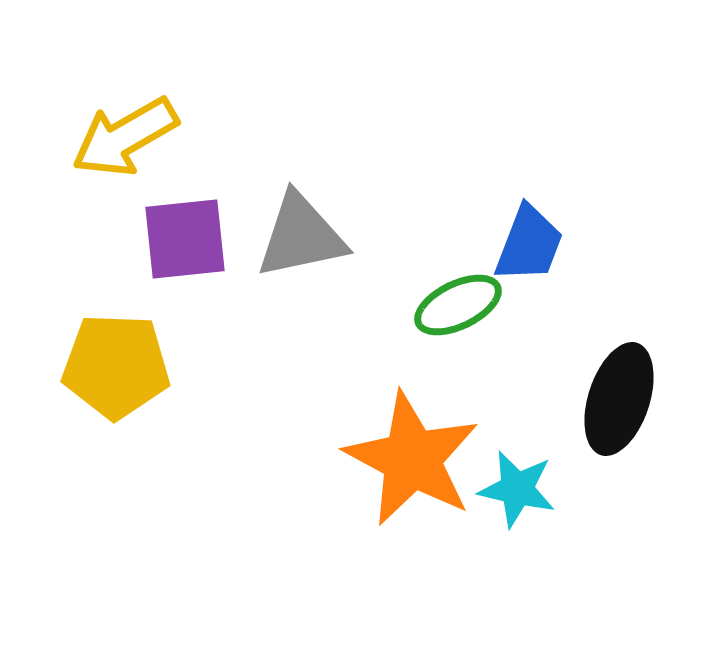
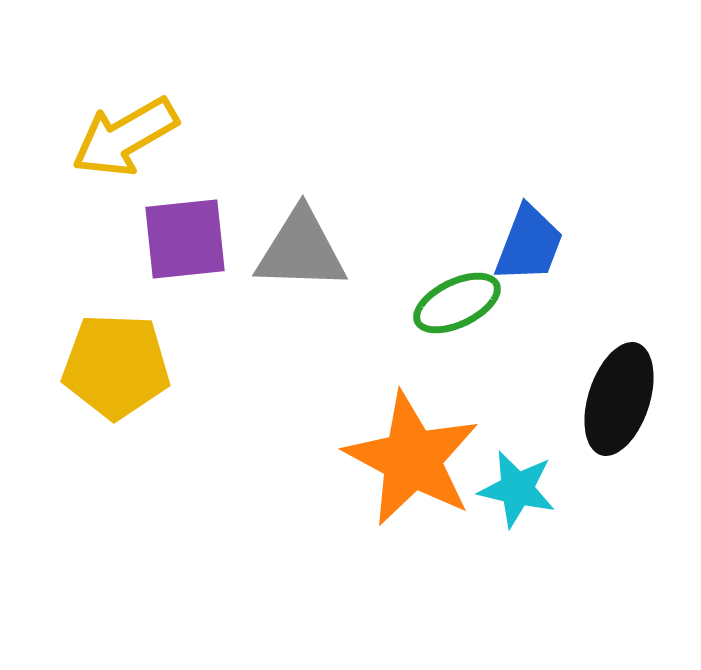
gray triangle: moved 14 px down; rotated 14 degrees clockwise
green ellipse: moved 1 px left, 2 px up
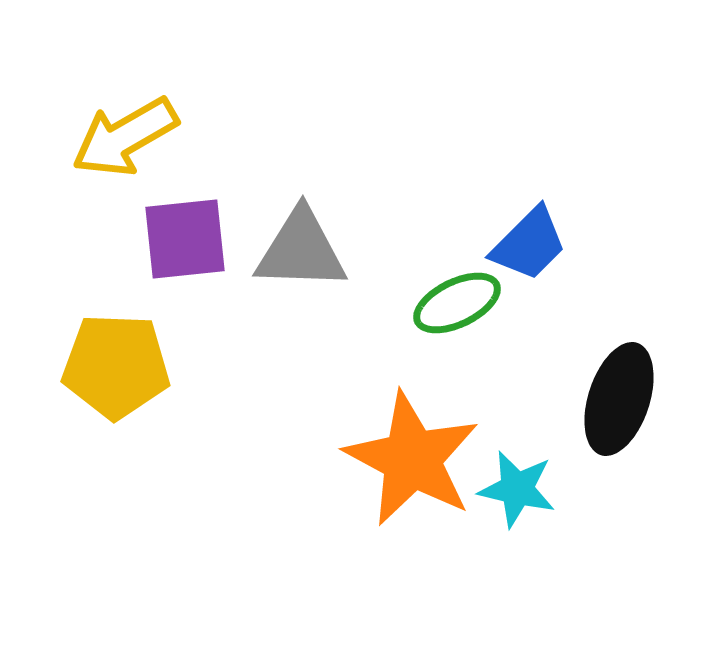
blue trapezoid: rotated 24 degrees clockwise
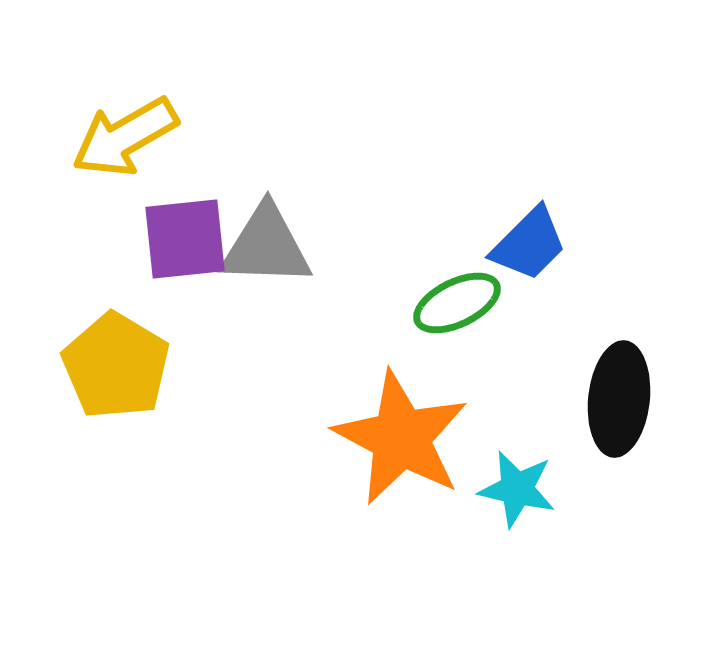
gray triangle: moved 35 px left, 4 px up
yellow pentagon: rotated 29 degrees clockwise
black ellipse: rotated 12 degrees counterclockwise
orange star: moved 11 px left, 21 px up
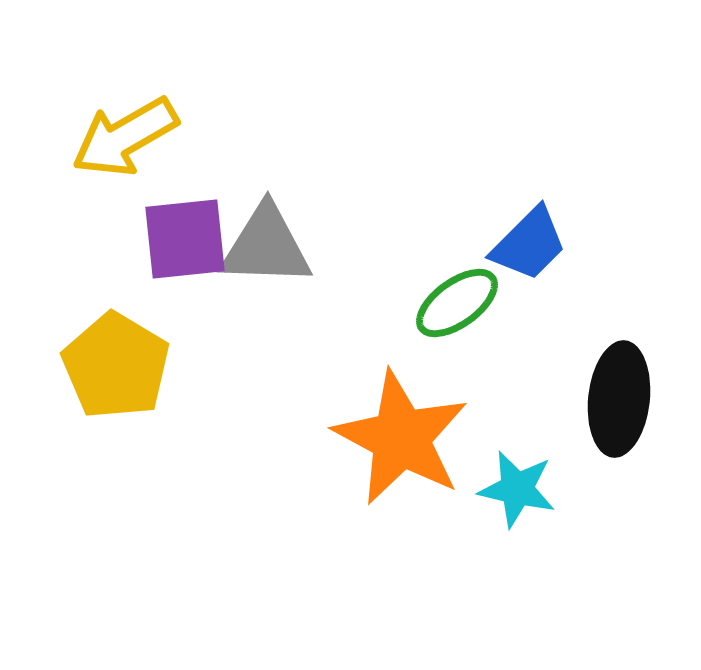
green ellipse: rotated 10 degrees counterclockwise
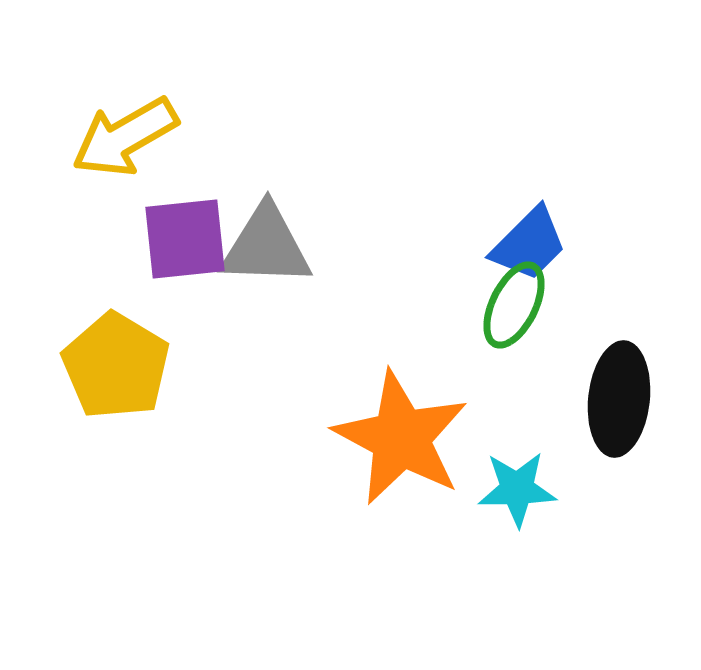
green ellipse: moved 57 px right, 2 px down; rotated 28 degrees counterclockwise
cyan star: rotated 14 degrees counterclockwise
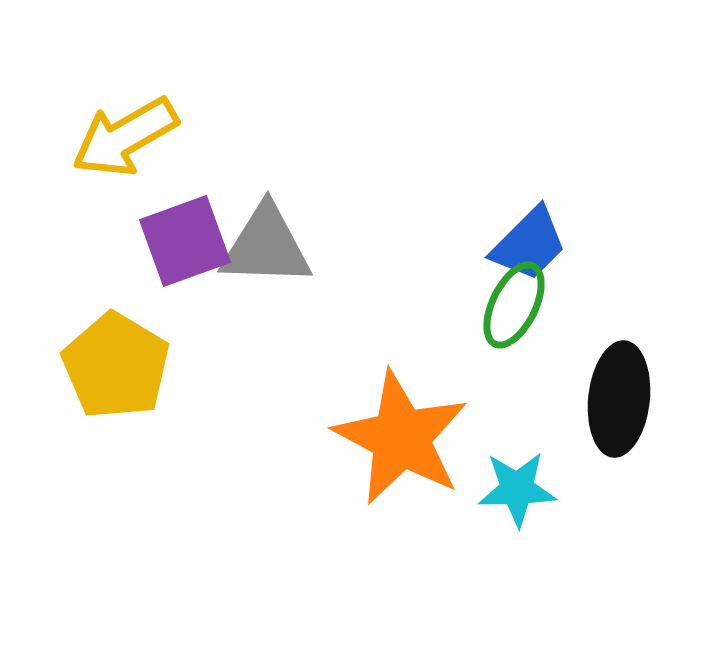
purple square: moved 2 px down; rotated 14 degrees counterclockwise
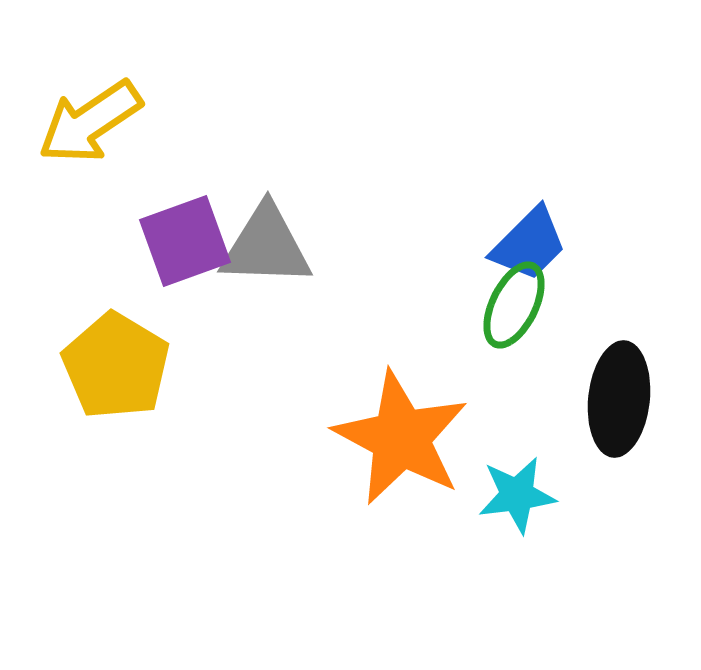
yellow arrow: moved 35 px left, 15 px up; rotated 4 degrees counterclockwise
cyan star: moved 6 px down; rotated 6 degrees counterclockwise
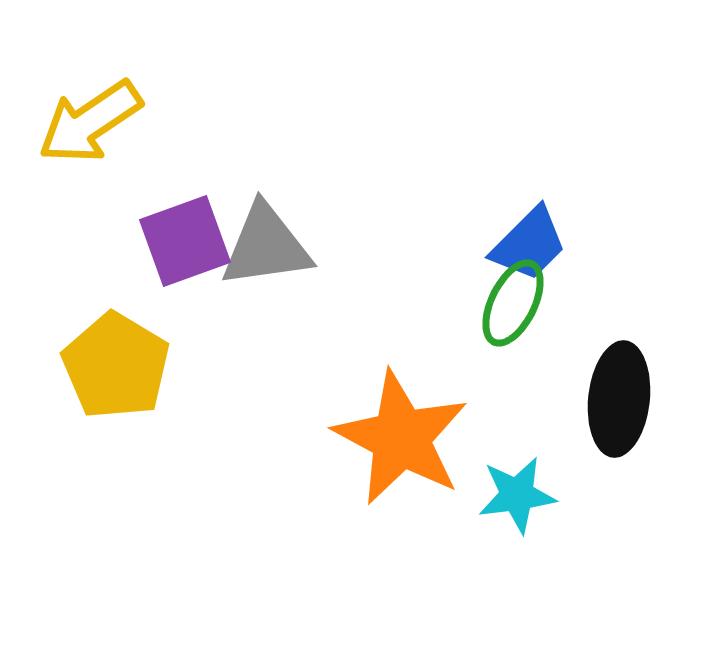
gray triangle: rotated 10 degrees counterclockwise
green ellipse: moved 1 px left, 2 px up
